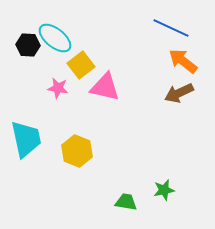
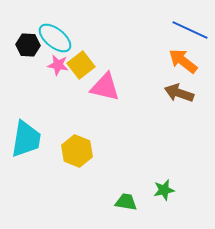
blue line: moved 19 px right, 2 px down
pink star: moved 23 px up
brown arrow: rotated 44 degrees clockwise
cyan trapezoid: rotated 21 degrees clockwise
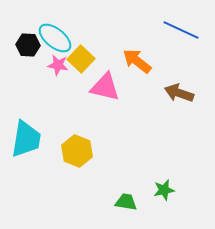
blue line: moved 9 px left
orange arrow: moved 46 px left
yellow square: moved 6 px up; rotated 8 degrees counterclockwise
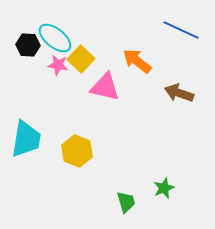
green star: moved 2 px up; rotated 10 degrees counterclockwise
green trapezoid: rotated 65 degrees clockwise
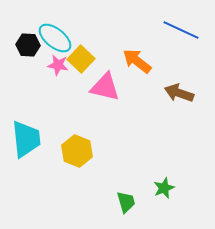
cyan trapezoid: rotated 15 degrees counterclockwise
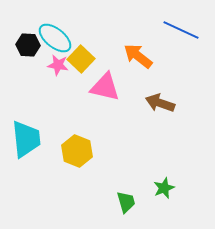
orange arrow: moved 1 px right, 5 px up
brown arrow: moved 19 px left, 10 px down
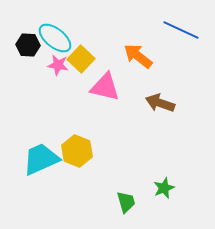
cyan trapezoid: moved 15 px right, 20 px down; rotated 108 degrees counterclockwise
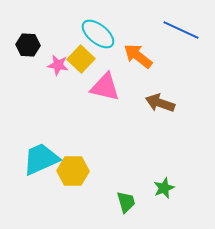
cyan ellipse: moved 43 px right, 4 px up
yellow hexagon: moved 4 px left, 20 px down; rotated 20 degrees counterclockwise
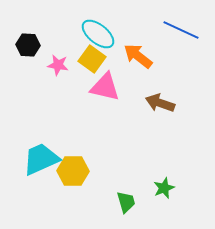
yellow square: moved 11 px right; rotated 8 degrees counterclockwise
